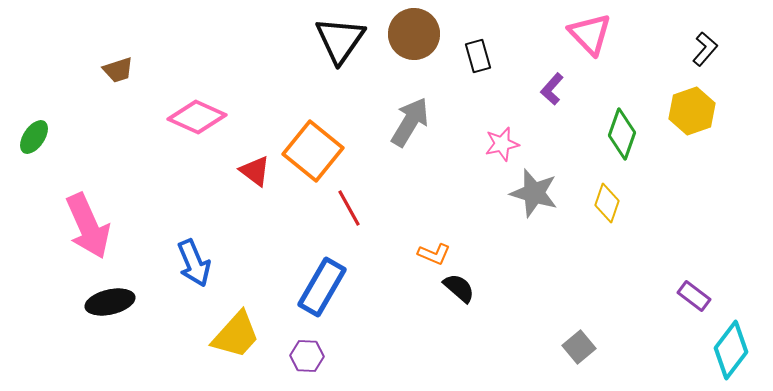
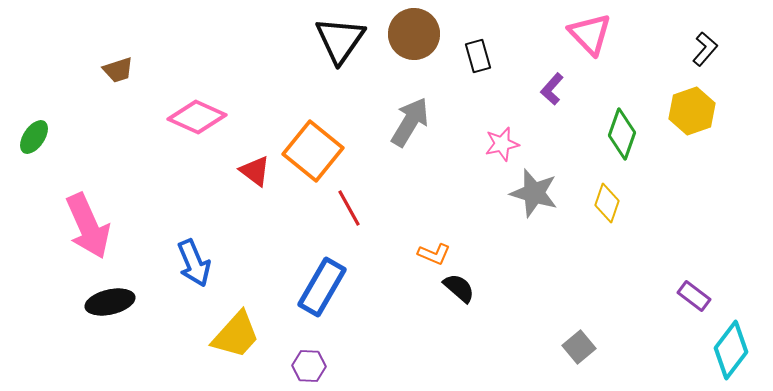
purple hexagon: moved 2 px right, 10 px down
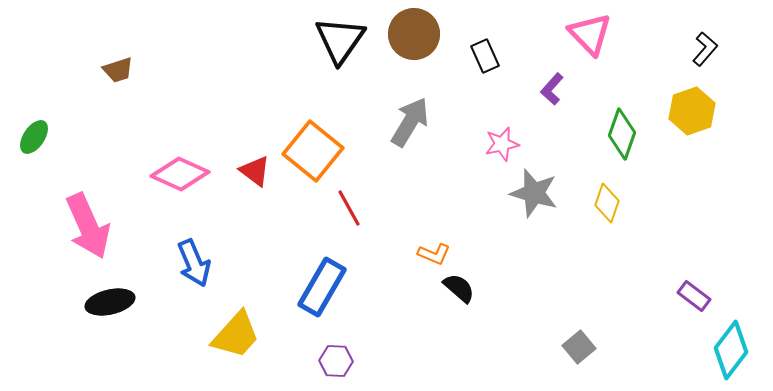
black rectangle: moved 7 px right; rotated 8 degrees counterclockwise
pink diamond: moved 17 px left, 57 px down
purple hexagon: moved 27 px right, 5 px up
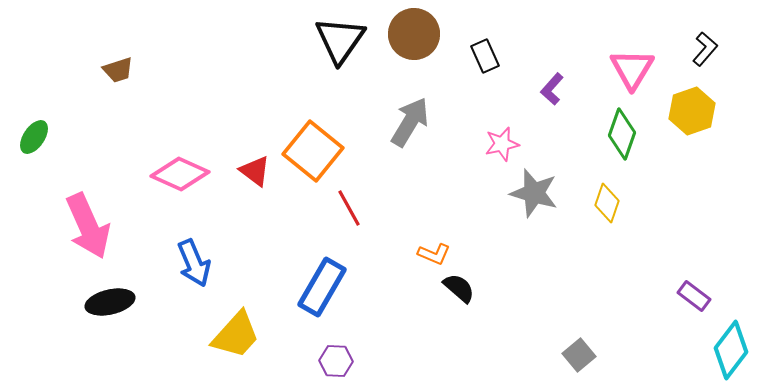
pink triangle: moved 42 px right, 35 px down; rotated 15 degrees clockwise
gray square: moved 8 px down
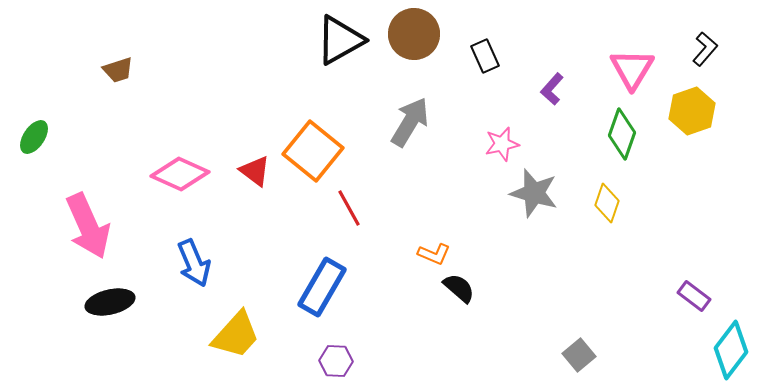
black triangle: rotated 26 degrees clockwise
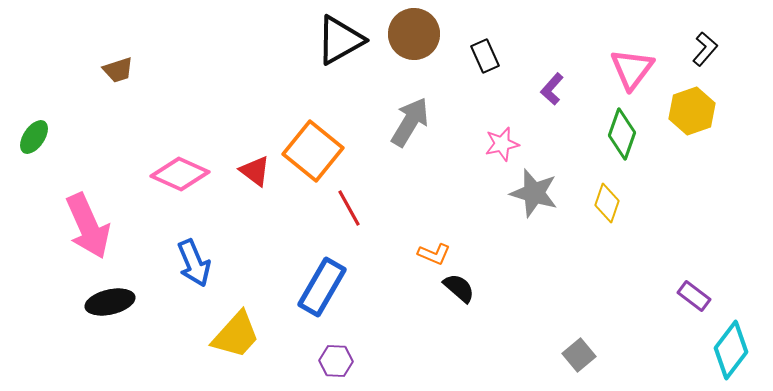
pink triangle: rotated 6 degrees clockwise
